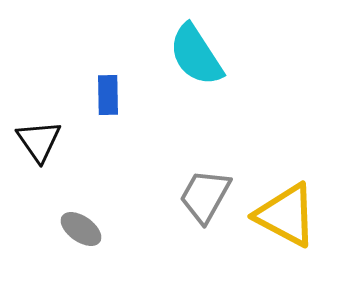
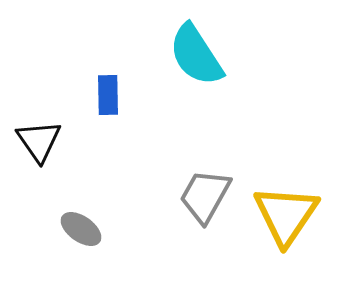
yellow triangle: rotated 36 degrees clockwise
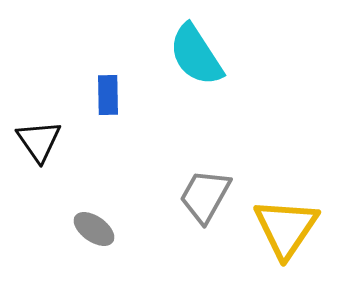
yellow triangle: moved 13 px down
gray ellipse: moved 13 px right
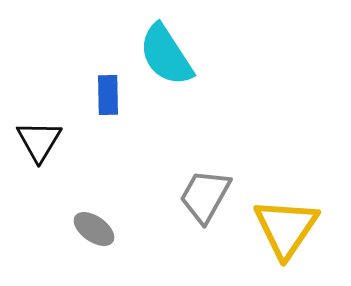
cyan semicircle: moved 30 px left
black triangle: rotated 6 degrees clockwise
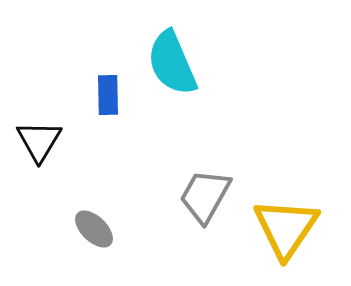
cyan semicircle: moved 6 px right, 8 px down; rotated 10 degrees clockwise
gray ellipse: rotated 9 degrees clockwise
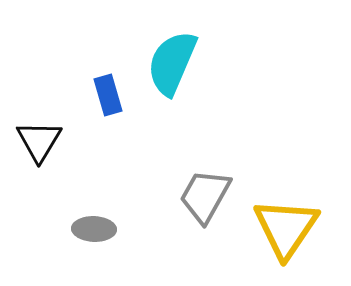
cyan semicircle: rotated 46 degrees clockwise
blue rectangle: rotated 15 degrees counterclockwise
gray ellipse: rotated 42 degrees counterclockwise
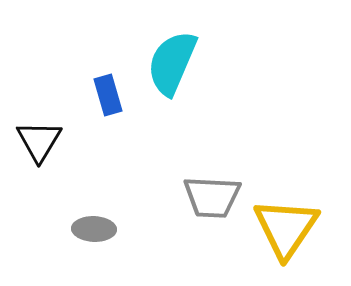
gray trapezoid: moved 7 px right, 1 px down; rotated 116 degrees counterclockwise
